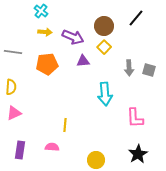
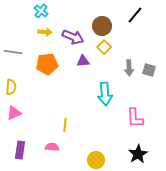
black line: moved 1 px left, 3 px up
brown circle: moved 2 px left
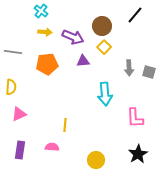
gray square: moved 2 px down
pink triangle: moved 5 px right, 1 px down
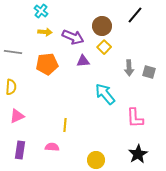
cyan arrow: rotated 145 degrees clockwise
pink triangle: moved 2 px left, 2 px down
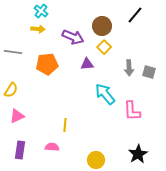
yellow arrow: moved 7 px left, 3 px up
purple triangle: moved 4 px right, 3 px down
yellow semicircle: moved 3 px down; rotated 28 degrees clockwise
pink L-shape: moved 3 px left, 7 px up
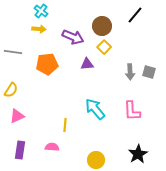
yellow arrow: moved 1 px right
gray arrow: moved 1 px right, 4 px down
cyan arrow: moved 10 px left, 15 px down
